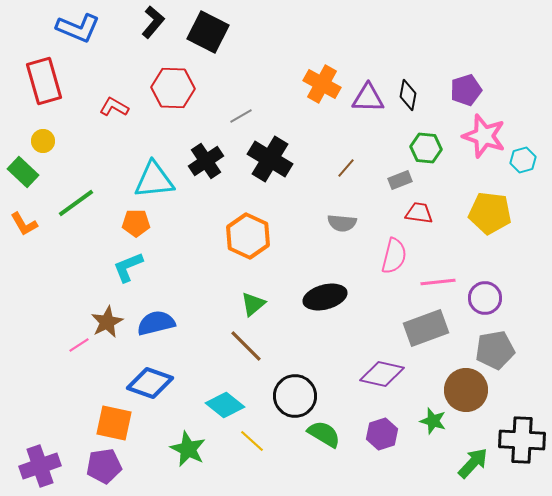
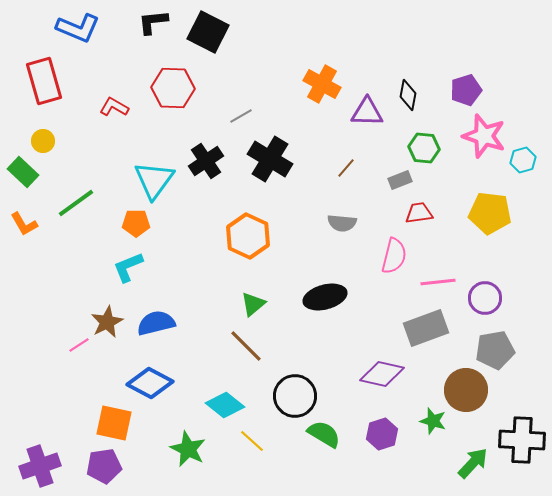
black L-shape at (153, 22): rotated 136 degrees counterclockwise
purple triangle at (368, 98): moved 1 px left, 14 px down
green hexagon at (426, 148): moved 2 px left
cyan triangle at (154, 180): rotated 48 degrees counterclockwise
red trapezoid at (419, 213): rotated 16 degrees counterclockwise
blue diamond at (150, 383): rotated 9 degrees clockwise
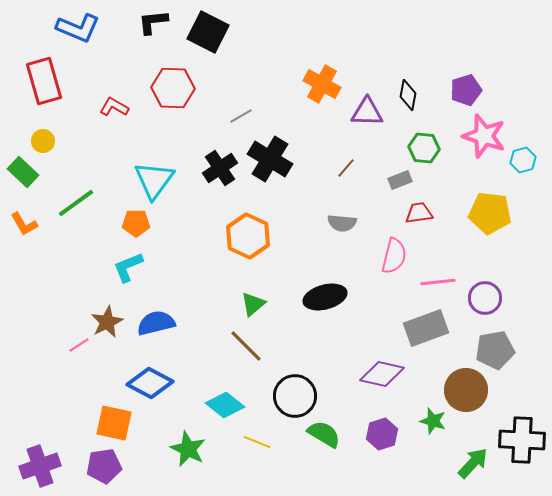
black cross at (206, 161): moved 14 px right, 7 px down
yellow line at (252, 441): moved 5 px right, 1 px down; rotated 20 degrees counterclockwise
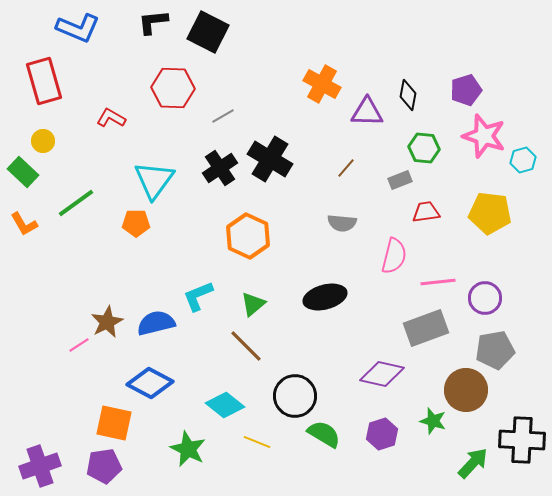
red L-shape at (114, 107): moved 3 px left, 11 px down
gray line at (241, 116): moved 18 px left
red trapezoid at (419, 213): moved 7 px right, 1 px up
cyan L-shape at (128, 267): moved 70 px right, 29 px down
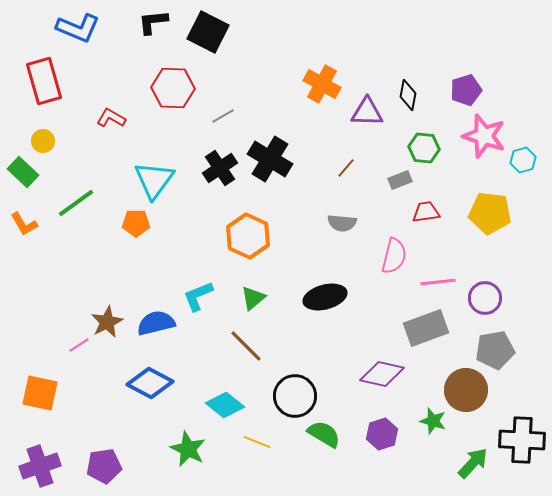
green triangle at (253, 304): moved 6 px up
orange square at (114, 423): moved 74 px left, 30 px up
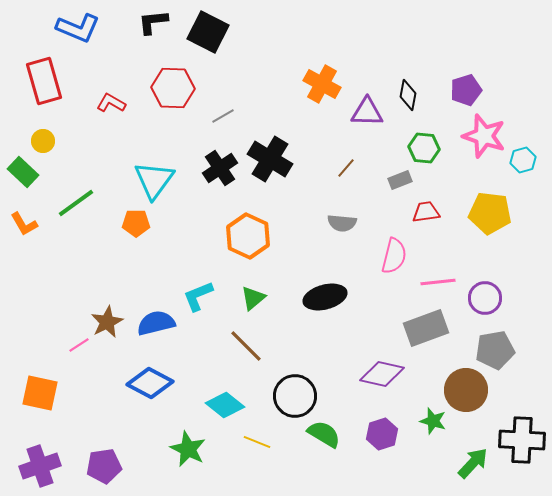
red L-shape at (111, 118): moved 15 px up
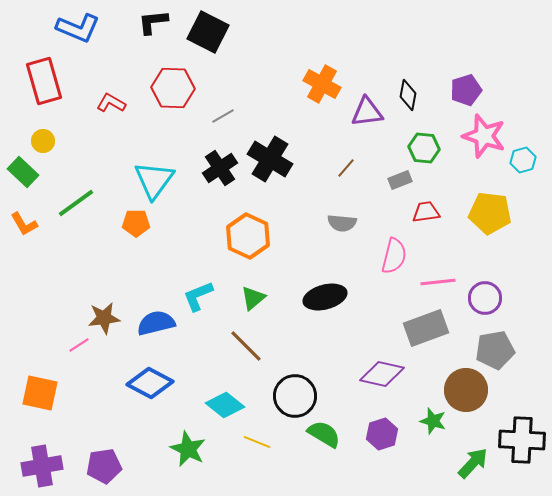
purple triangle at (367, 112): rotated 8 degrees counterclockwise
brown star at (107, 322): moved 3 px left, 4 px up; rotated 20 degrees clockwise
purple cross at (40, 466): moved 2 px right; rotated 9 degrees clockwise
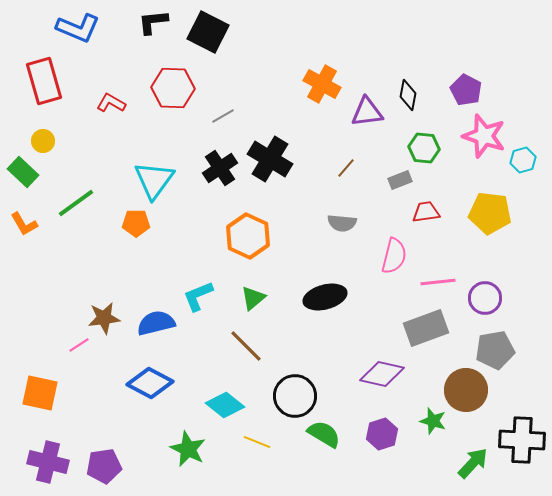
purple pentagon at (466, 90): rotated 28 degrees counterclockwise
purple cross at (42, 466): moved 6 px right, 4 px up; rotated 24 degrees clockwise
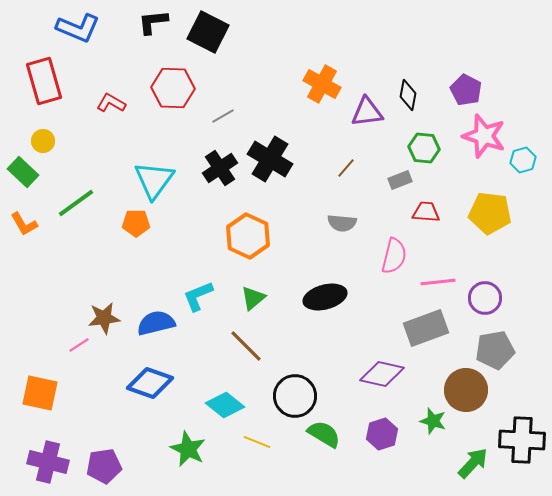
red trapezoid at (426, 212): rotated 12 degrees clockwise
blue diamond at (150, 383): rotated 9 degrees counterclockwise
